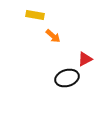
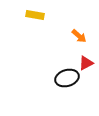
orange arrow: moved 26 px right
red triangle: moved 1 px right, 4 px down
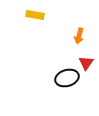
orange arrow: rotated 63 degrees clockwise
red triangle: rotated 28 degrees counterclockwise
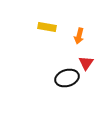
yellow rectangle: moved 12 px right, 12 px down
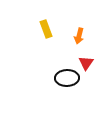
yellow rectangle: moved 1 px left, 2 px down; rotated 60 degrees clockwise
black ellipse: rotated 15 degrees clockwise
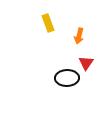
yellow rectangle: moved 2 px right, 6 px up
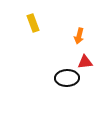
yellow rectangle: moved 15 px left
red triangle: moved 1 px left, 1 px up; rotated 49 degrees clockwise
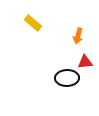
yellow rectangle: rotated 30 degrees counterclockwise
orange arrow: moved 1 px left
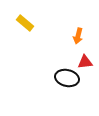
yellow rectangle: moved 8 px left
black ellipse: rotated 15 degrees clockwise
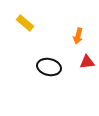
red triangle: moved 2 px right
black ellipse: moved 18 px left, 11 px up
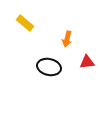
orange arrow: moved 11 px left, 3 px down
